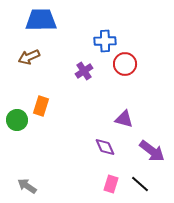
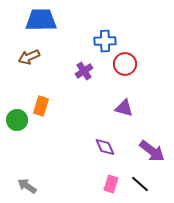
purple triangle: moved 11 px up
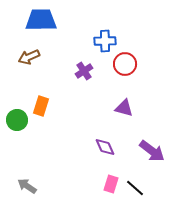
black line: moved 5 px left, 4 px down
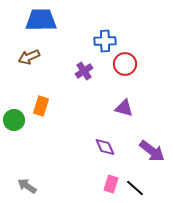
green circle: moved 3 px left
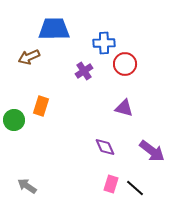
blue trapezoid: moved 13 px right, 9 px down
blue cross: moved 1 px left, 2 px down
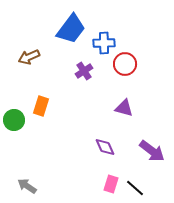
blue trapezoid: moved 17 px right; rotated 128 degrees clockwise
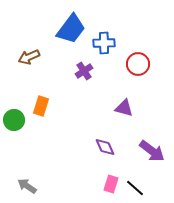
red circle: moved 13 px right
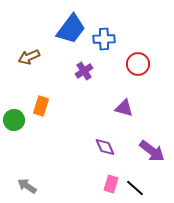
blue cross: moved 4 px up
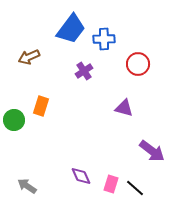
purple diamond: moved 24 px left, 29 px down
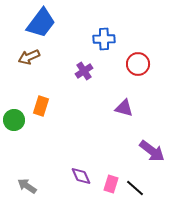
blue trapezoid: moved 30 px left, 6 px up
